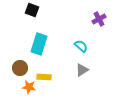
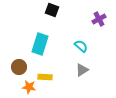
black square: moved 20 px right
cyan rectangle: moved 1 px right
brown circle: moved 1 px left, 1 px up
yellow rectangle: moved 1 px right
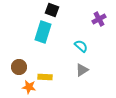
cyan rectangle: moved 3 px right, 12 px up
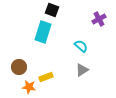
yellow rectangle: moved 1 px right; rotated 24 degrees counterclockwise
